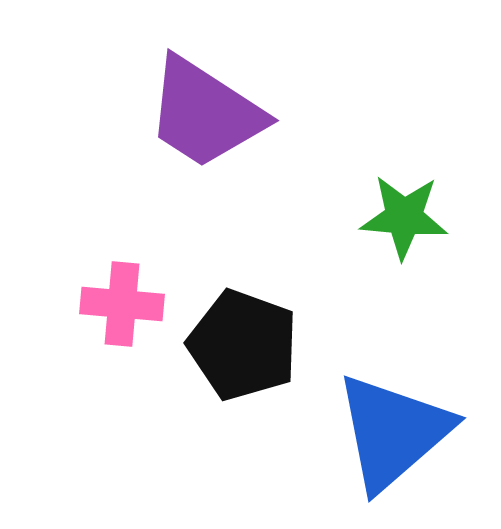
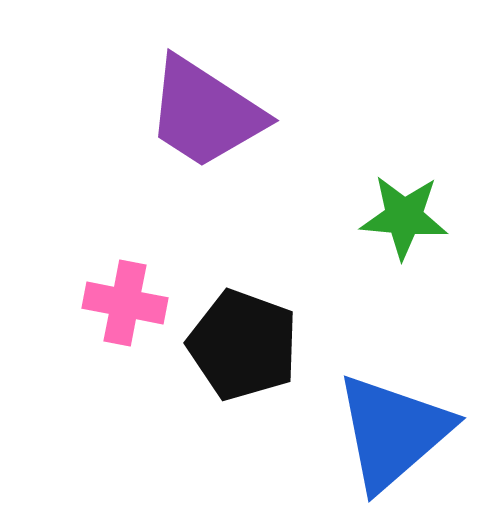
pink cross: moved 3 px right, 1 px up; rotated 6 degrees clockwise
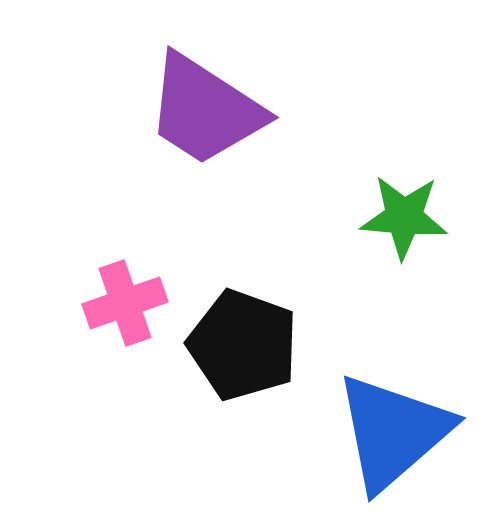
purple trapezoid: moved 3 px up
pink cross: rotated 30 degrees counterclockwise
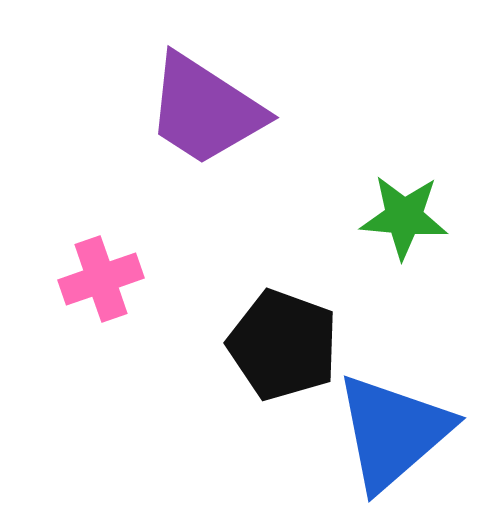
pink cross: moved 24 px left, 24 px up
black pentagon: moved 40 px right
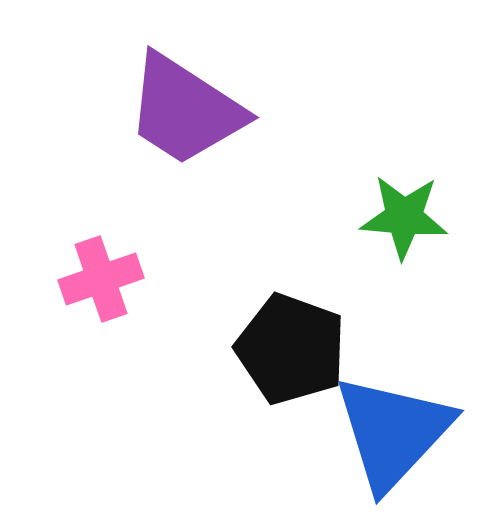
purple trapezoid: moved 20 px left
black pentagon: moved 8 px right, 4 px down
blue triangle: rotated 6 degrees counterclockwise
